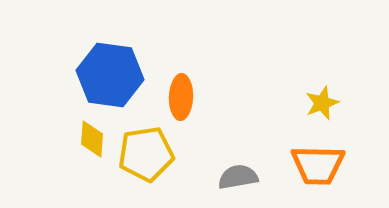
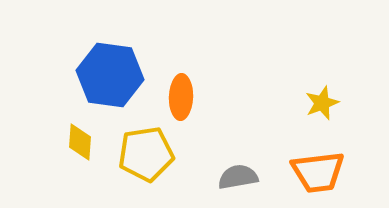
yellow diamond: moved 12 px left, 3 px down
orange trapezoid: moved 7 px down; rotated 8 degrees counterclockwise
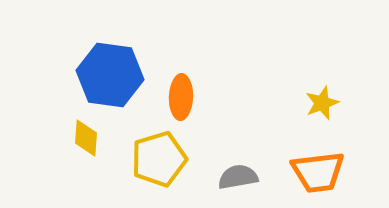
yellow diamond: moved 6 px right, 4 px up
yellow pentagon: moved 13 px right, 5 px down; rotated 8 degrees counterclockwise
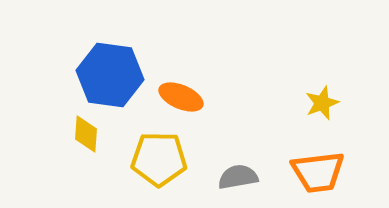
orange ellipse: rotated 69 degrees counterclockwise
yellow diamond: moved 4 px up
yellow pentagon: rotated 18 degrees clockwise
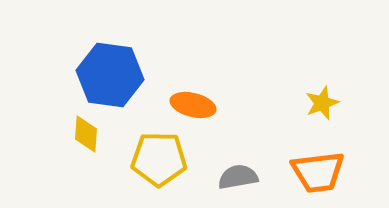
orange ellipse: moved 12 px right, 8 px down; rotated 9 degrees counterclockwise
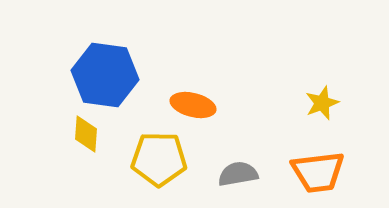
blue hexagon: moved 5 px left
gray semicircle: moved 3 px up
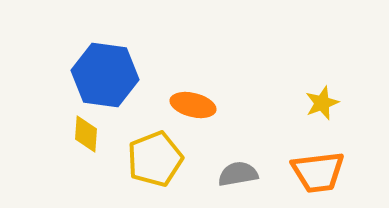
yellow pentagon: moved 4 px left; rotated 22 degrees counterclockwise
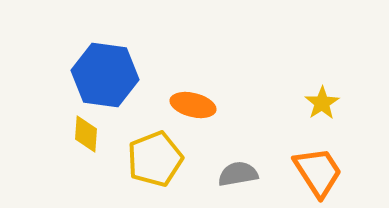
yellow star: rotated 12 degrees counterclockwise
orange trapezoid: rotated 116 degrees counterclockwise
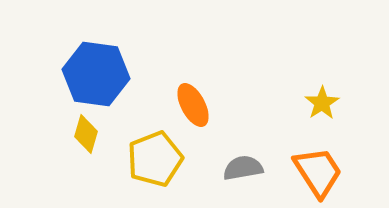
blue hexagon: moved 9 px left, 1 px up
orange ellipse: rotated 48 degrees clockwise
yellow diamond: rotated 12 degrees clockwise
gray semicircle: moved 5 px right, 6 px up
